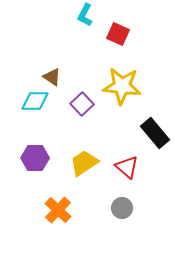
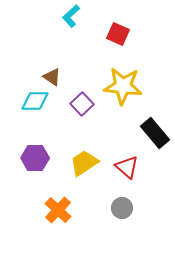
cyan L-shape: moved 14 px left, 1 px down; rotated 20 degrees clockwise
yellow star: moved 1 px right
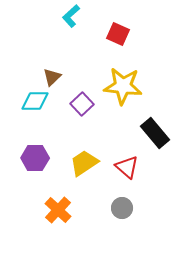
brown triangle: rotated 42 degrees clockwise
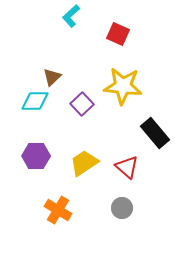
purple hexagon: moved 1 px right, 2 px up
orange cross: rotated 12 degrees counterclockwise
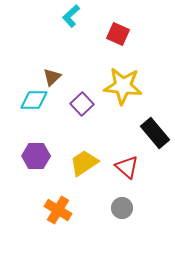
cyan diamond: moved 1 px left, 1 px up
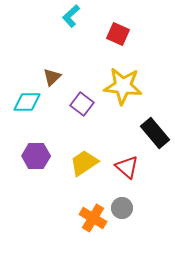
cyan diamond: moved 7 px left, 2 px down
purple square: rotated 10 degrees counterclockwise
orange cross: moved 35 px right, 8 px down
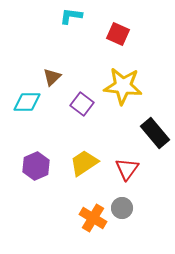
cyan L-shape: rotated 50 degrees clockwise
purple hexagon: moved 10 px down; rotated 24 degrees counterclockwise
red triangle: moved 2 px down; rotated 25 degrees clockwise
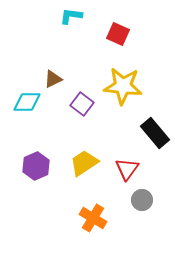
brown triangle: moved 1 px right, 2 px down; rotated 18 degrees clockwise
gray circle: moved 20 px right, 8 px up
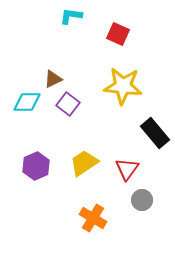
purple square: moved 14 px left
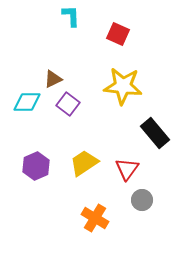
cyan L-shape: rotated 80 degrees clockwise
orange cross: moved 2 px right
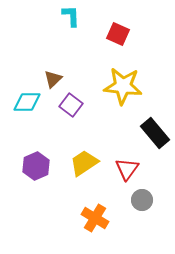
brown triangle: rotated 18 degrees counterclockwise
purple square: moved 3 px right, 1 px down
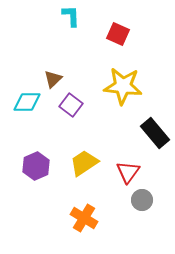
red triangle: moved 1 px right, 3 px down
orange cross: moved 11 px left
